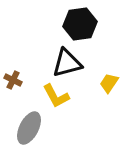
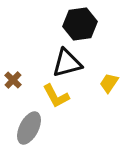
brown cross: rotated 18 degrees clockwise
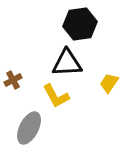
black triangle: rotated 12 degrees clockwise
brown cross: rotated 18 degrees clockwise
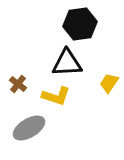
brown cross: moved 5 px right, 4 px down; rotated 24 degrees counterclockwise
yellow L-shape: rotated 44 degrees counterclockwise
gray ellipse: rotated 32 degrees clockwise
